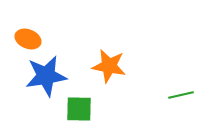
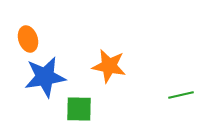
orange ellipse: rotated 50 degrees clockwise
blue star: moved 1 px left, 1 px down
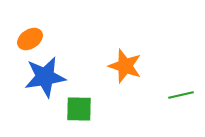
orange ellipse: moved 2 px right; rotated 75 degrees clockwise
orange star: moved 16 px right; rotated 8 degrees clockwise
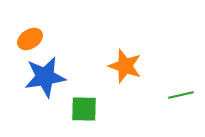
green square: moved 5 px right
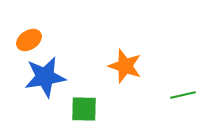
orange ellipse: moved 1 px left, 1 px down
green line: moved 2 px right
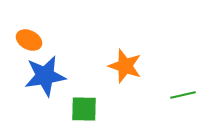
orange ellipse: rotated 60 degrees clockwise
blue star: moved 1 px up
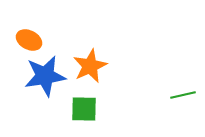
orange star: moved 35 px left; rotated 28 degrees clockwise
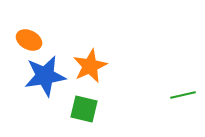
green square: rotated 12 degrees clockwise
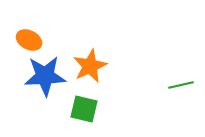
blue star: rotated 6 degrees clockwise
green line: moved 2 px left, 10 px up
